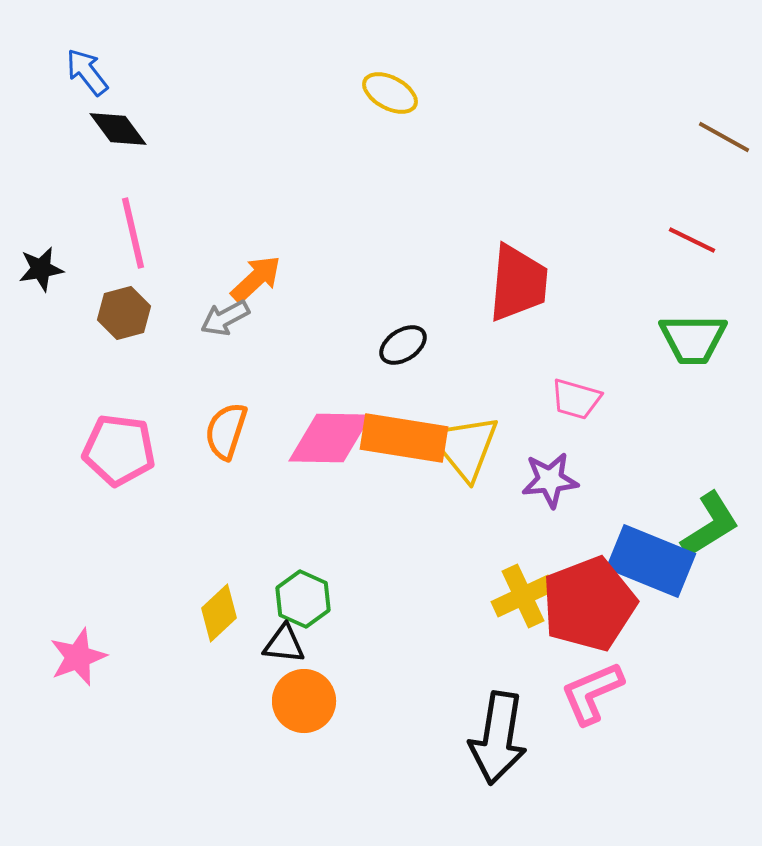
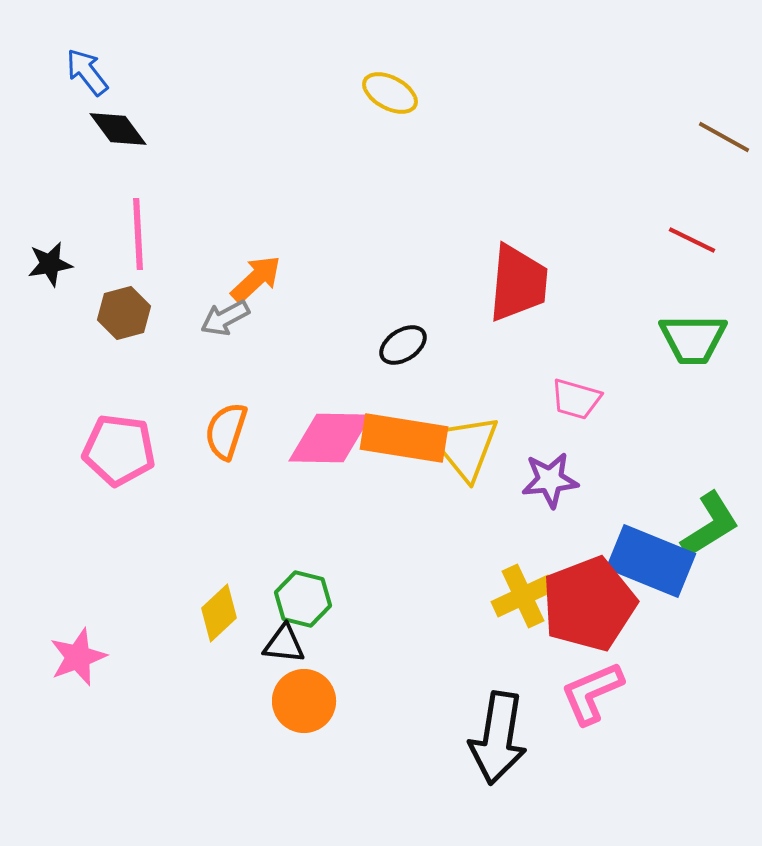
pink line: moved 5 px right, 1 px down; rotated 10 degrees clockwise
black star: moved 9 px right, 5 px up
green hexagon: rotated 10 degrees counterclockwise
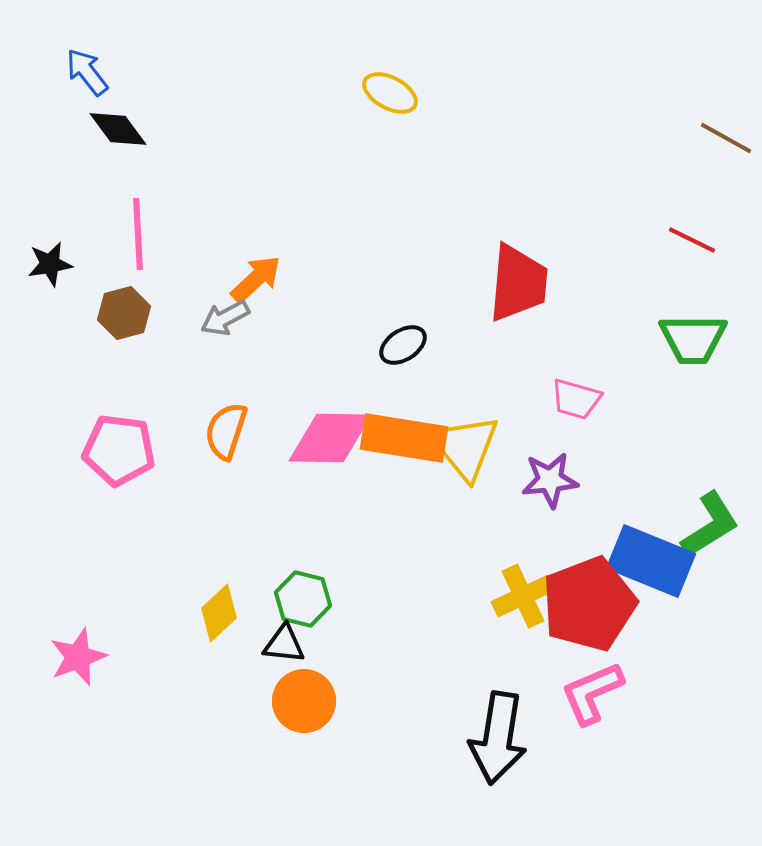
brown line: moved 2 px right, 1 px down
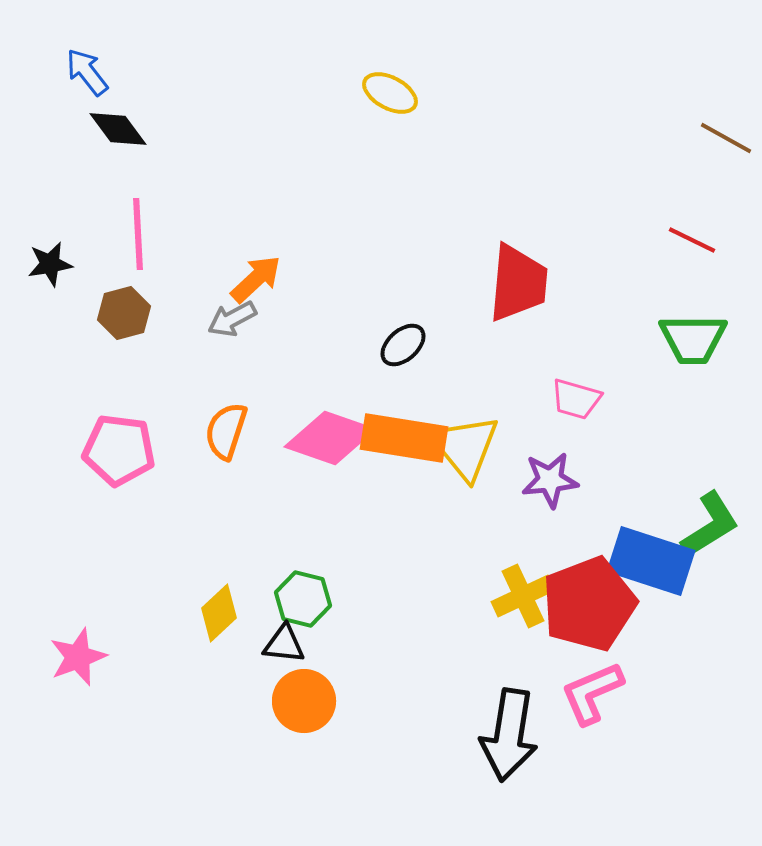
gray arrow: moved 7 px right, 1 px down
black ellipse: rotated 9 degrees counterclockwise
pink diamond: rotated 18 degrees clockwise
blue rectangle: rotated 4 degrees counterclockwise
black arrow: moved 11 px right, 3 px up
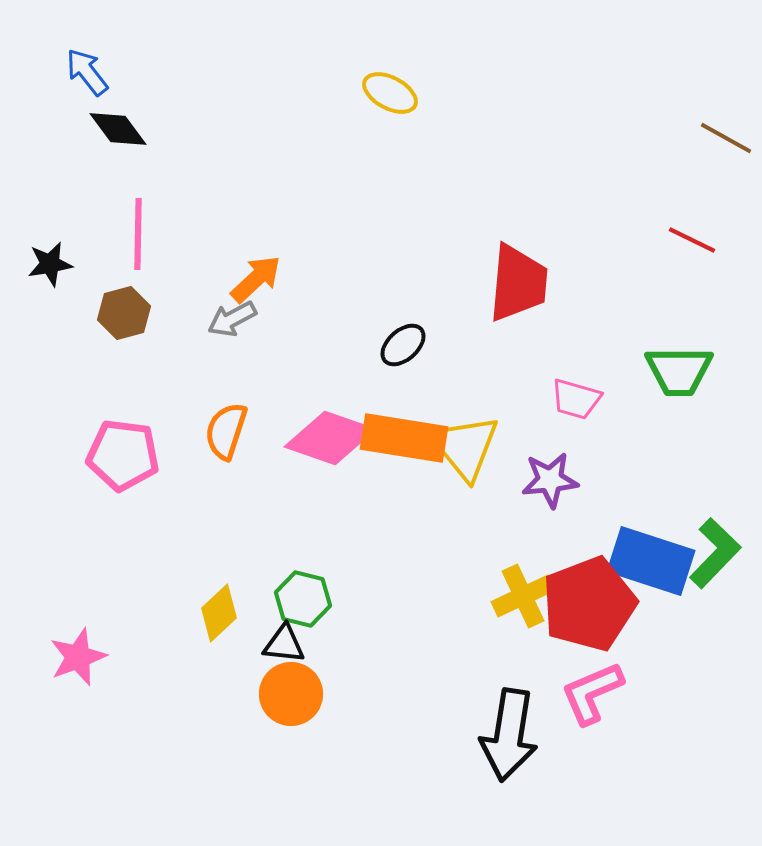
pink line: rotated 4 degrees clockwise
green trapezoid: moved 14 px left, 32 px down
pink pentagon: moved 4 px right, 5 px down
green L-shape: moved 5 px right, 28 px down; rotated 14 degrees counterclockwise
orange circle: moved 13 px left, 7 px up
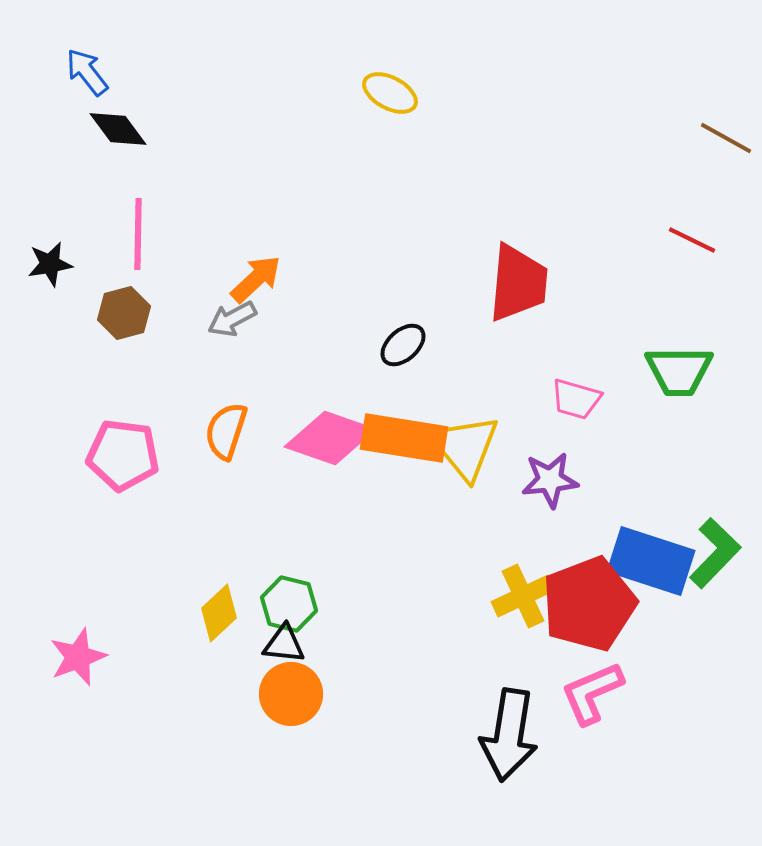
green hexagon: moved 14 px left, 5 px down
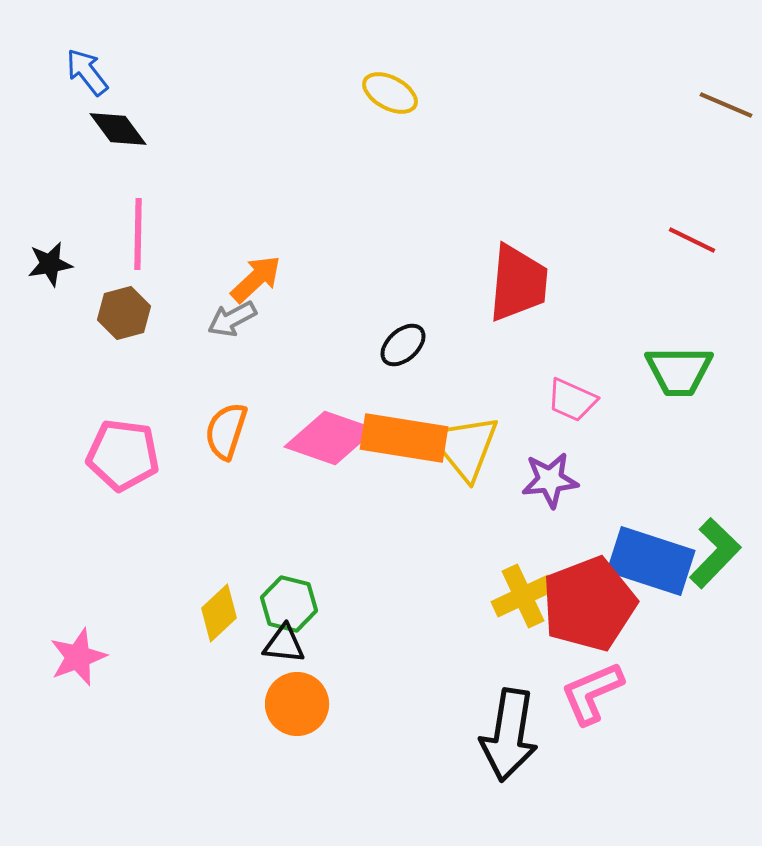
brown line: moved 33 px up; rotated 6 degrees counterclockwise
pink trapezoid: moved 4 px left, 1 px down; rotated 8 degrees clockwise
orange circle: moved 6 px right, 10 px down
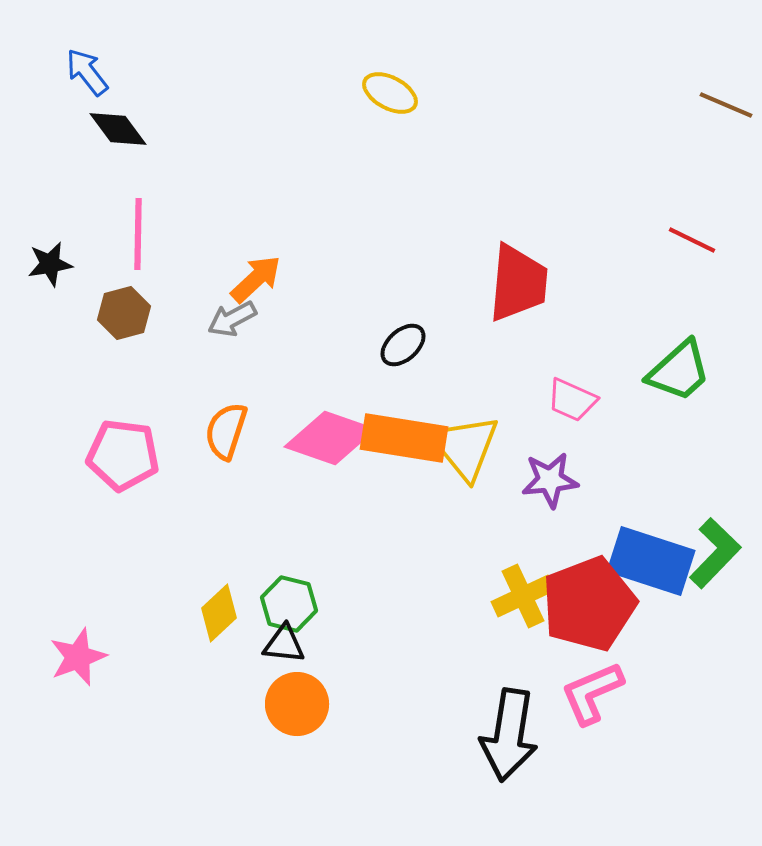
green trapezoid: rotated 42 degrees counterclockwise
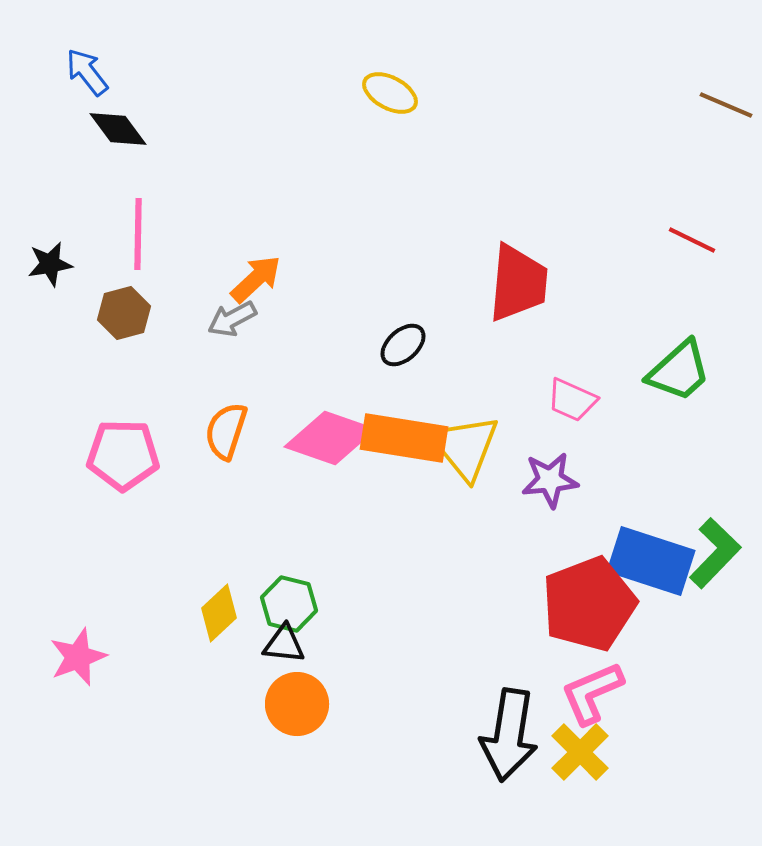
pink pentagon: rotated 6 degrees counterclockwise
yellow cross: moved 57 px right, 156 px down; rotated 20 degrees counterclockwise
